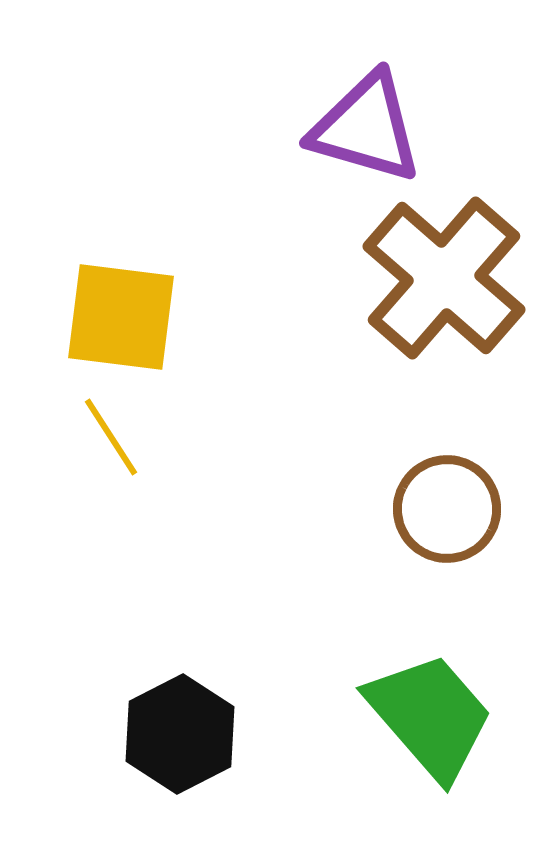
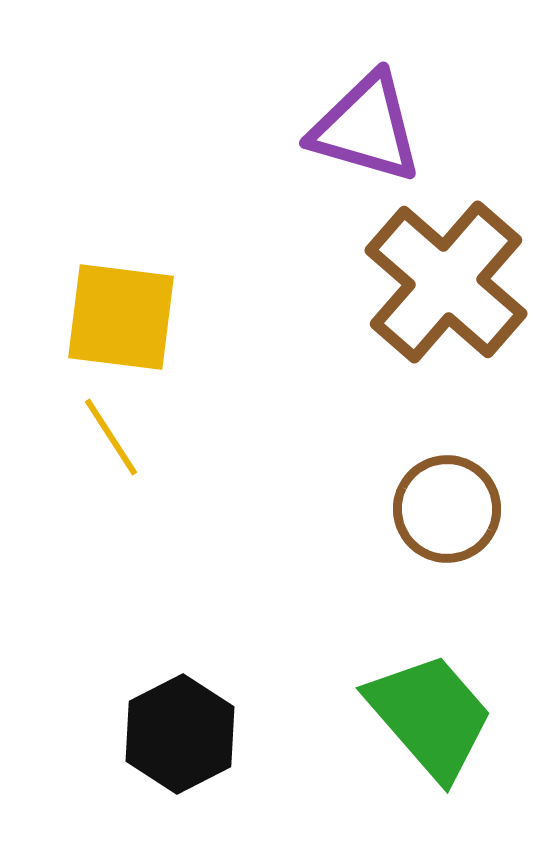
brown cross: moved 2 px right, 4 px down
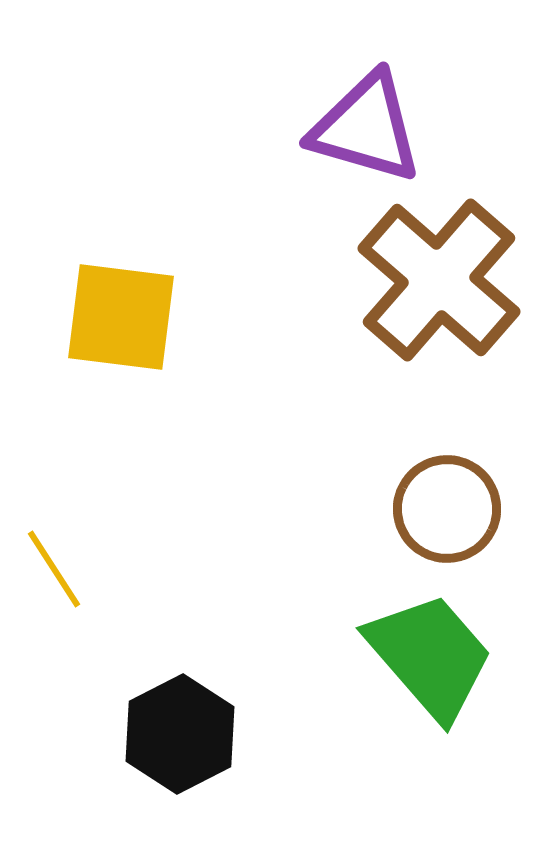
brown cross: moved 7 px left, 2 px up
yellow line: moved 57 px left, 132 px down
green trapezoid: moved 60 px up
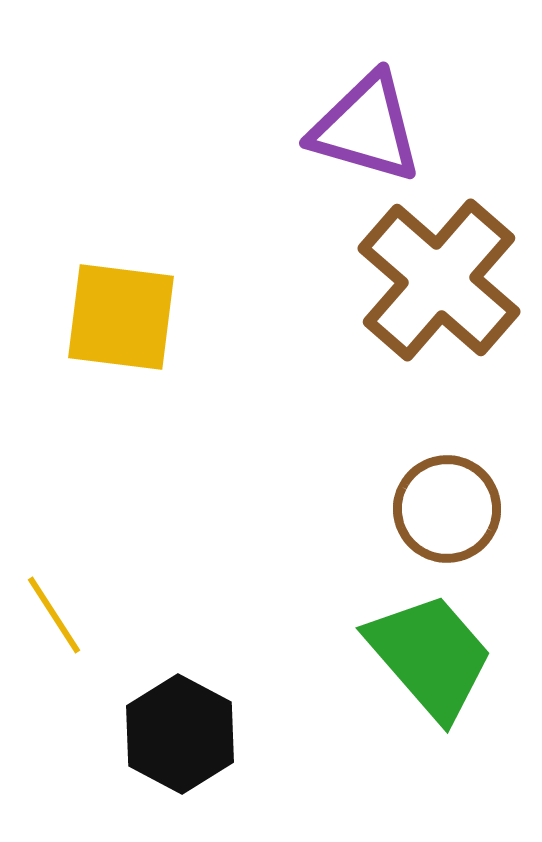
yellow line: moved 46 px down
black hexagon: rotated 5 degrees counterclockwise
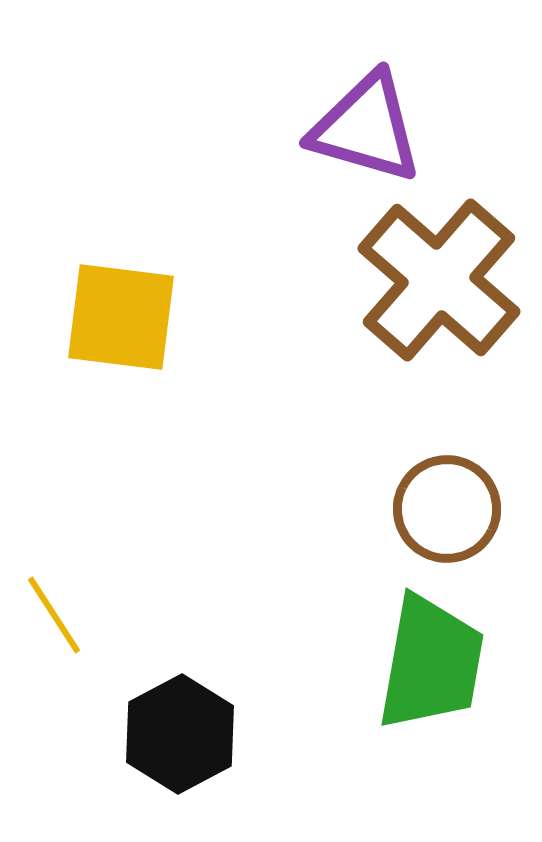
green trapezoid: moved 1 px right, 7 px down; rotated 51 degrees clockwise
black hexagon: rotated 4 degrees clockwise
